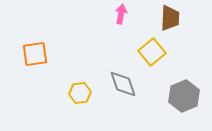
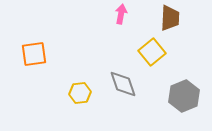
orange square: moved 1 px left
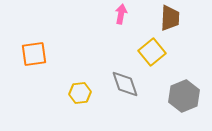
gray diamond: moved 2 px right
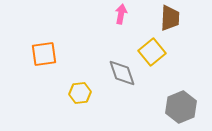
orange square: moved 10 px right
gray diamond: moved 3 px left, 11 px up
gray hexagon: moved 3 px left, 11 px down
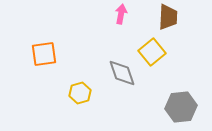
brown trapezoid: moved 2 px left, 1 px up
yellow hexagon: rotated 10 degrees counterclockwise
gray hexagon: rotated 16 degrees clockwise
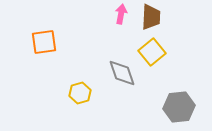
brown trapezoid: moved 17 px left
orange square: moved 12 px up
gray hexagon: moved 2 px left
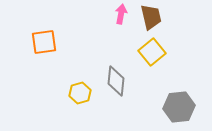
brown trapezoid: rotated 16 degrees counterclockwise
gray diamond: moved 6 px left, 8 px down; rotated 24 degrees clockwise
